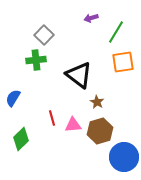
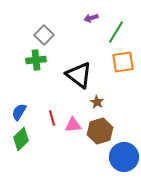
blue semicircle: moved 6 px right, 14 px down
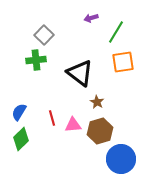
black triangle: moved 1 px right, 2 px up
blue circle: moved 3 px left, 2 px down
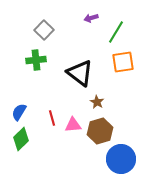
gray square: moved 5 px up
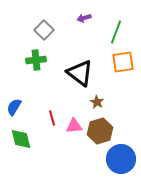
purple arrow: moved 7 px left
green line: rotated 10 degrees counterclockwise
blue semicircle: moved 5 px left, 5 px up
pink triangle: moved 1 px right, 1 px down
green diamond: rotated 60 degrees counterclockwise
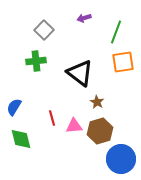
green cross: moved 1 px down
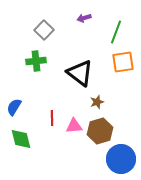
brown star: rotated 24 degrees clockwise
red line: rotated 14 degrees clockwise
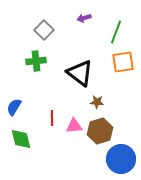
brown star: rotated 24 degrees clockwise
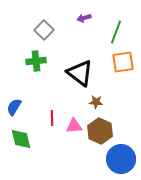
brown star: moved 1 px left
brown hexagon: rotated 20 degrees counterclockwise
